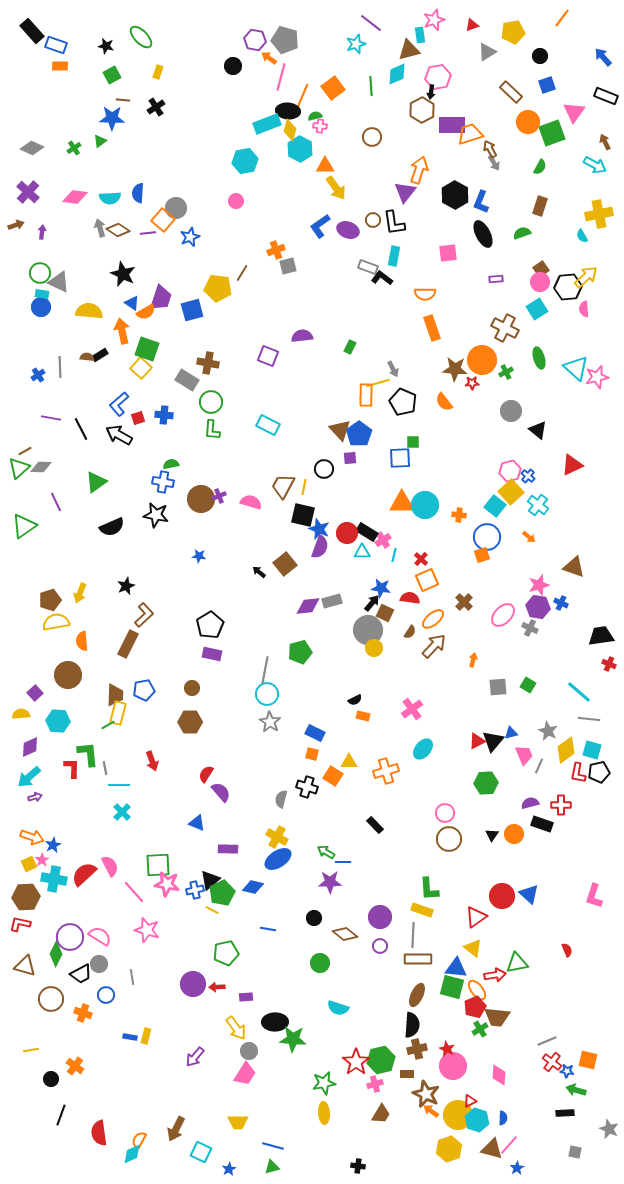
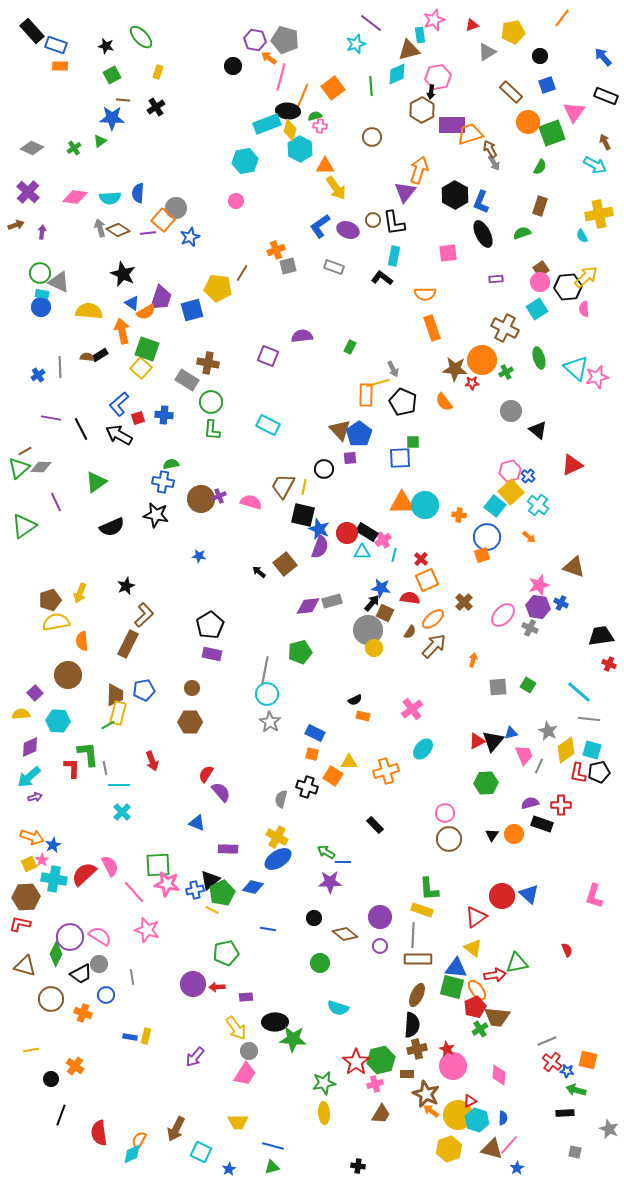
gray rectangle at (368, 267): moved 34 px left
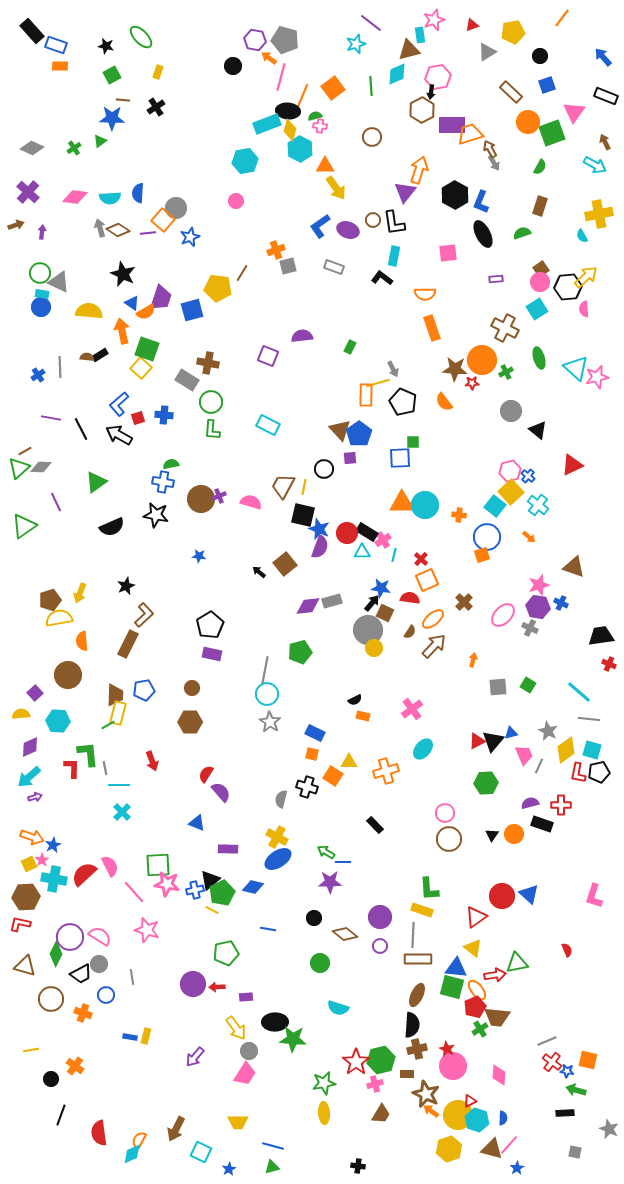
yellow semicircle at (56, 622): moved 3 px right, 4 px up
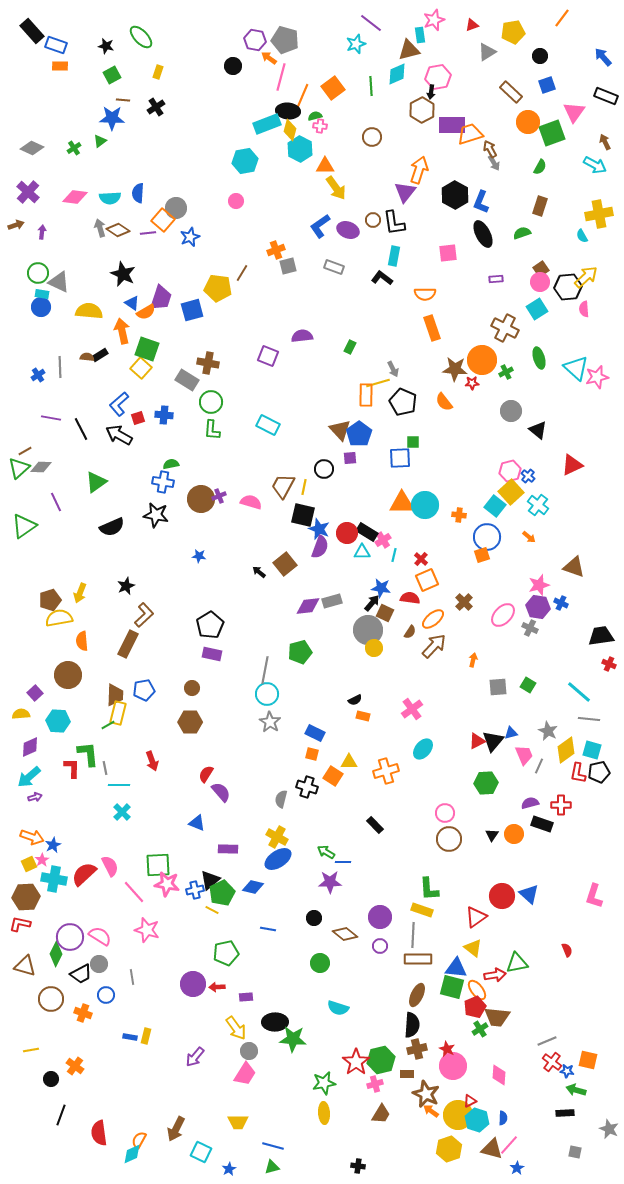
green circle at (40, 273): moved 2 px left
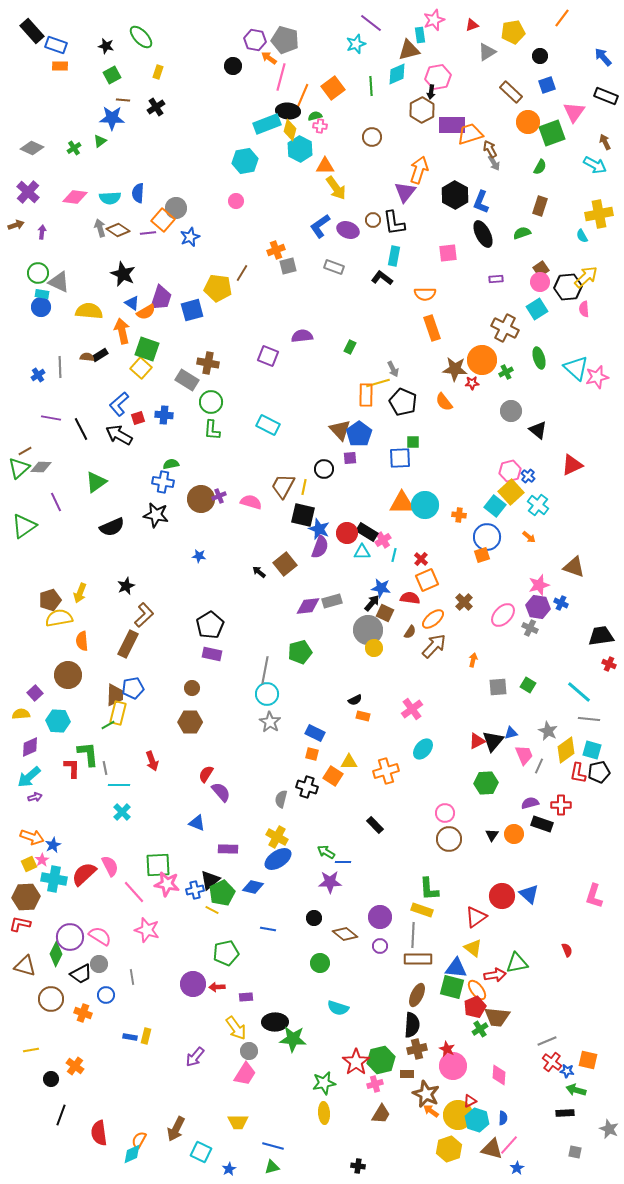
blue pentagon at (144, 690): moved 11 px left, 2 px up
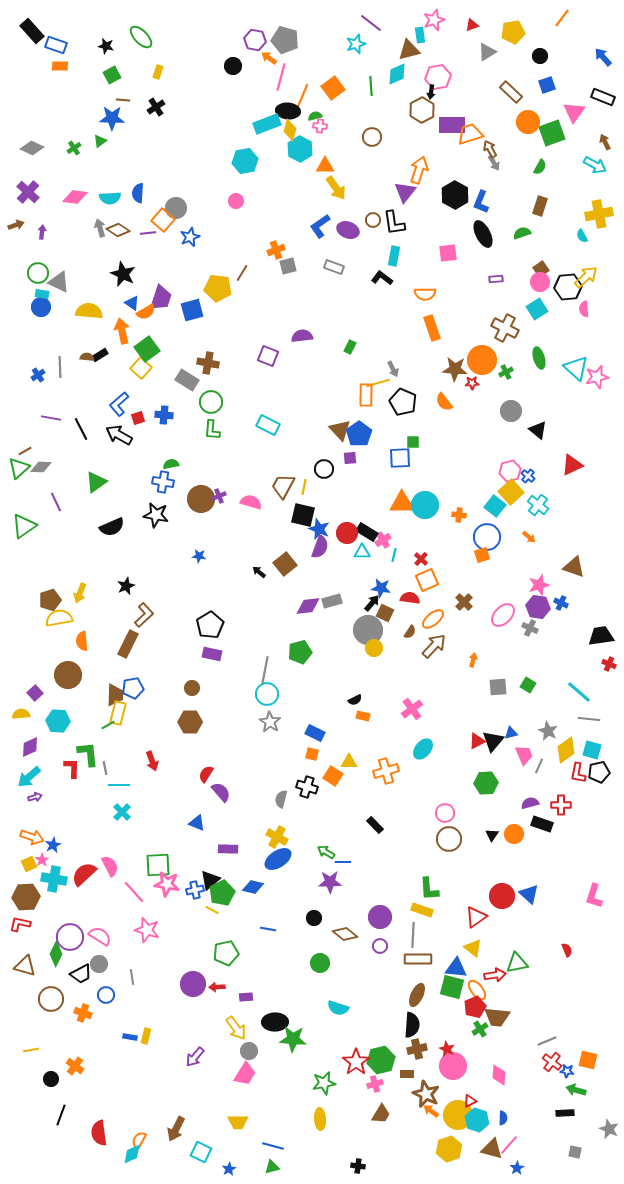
black rectangle at (606, 96): moved 3 px left, 1 px down
green square at (147, 349): rotated 35 degrees clockwise
yellow ellipse at (324, 1113): moved 4 px left, 6 px down
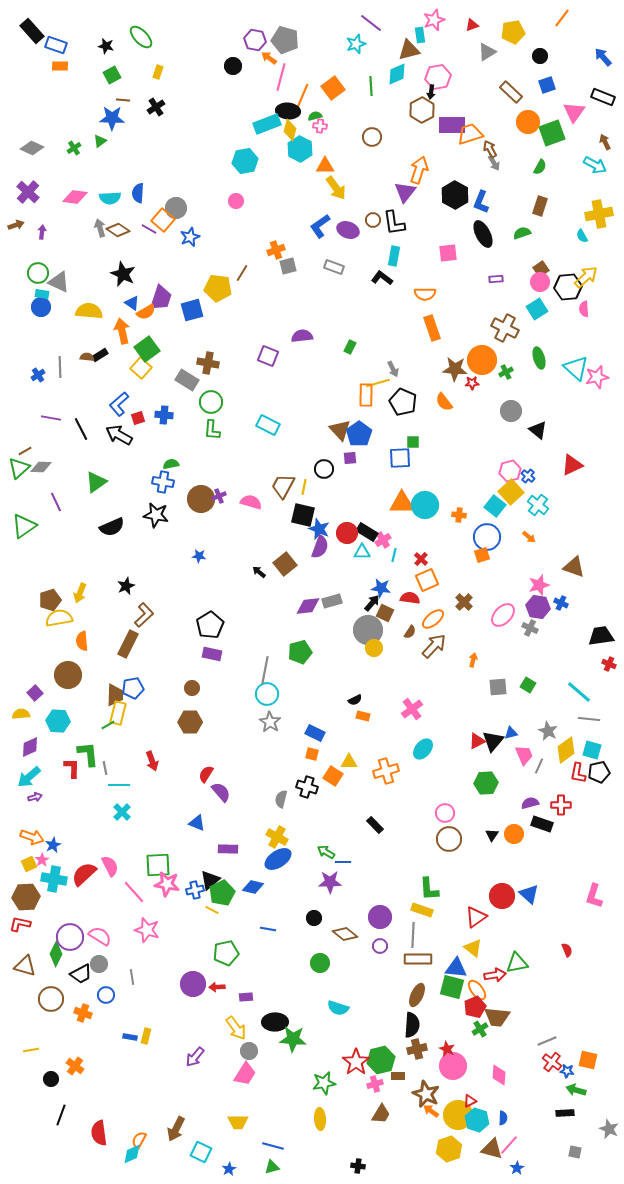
purple line at (148, 233): moved 1 px right, 4 px up; rotated 35 degrees clockwise
brown rectangle at (407, 1074): moved 9 px left, 2 px down
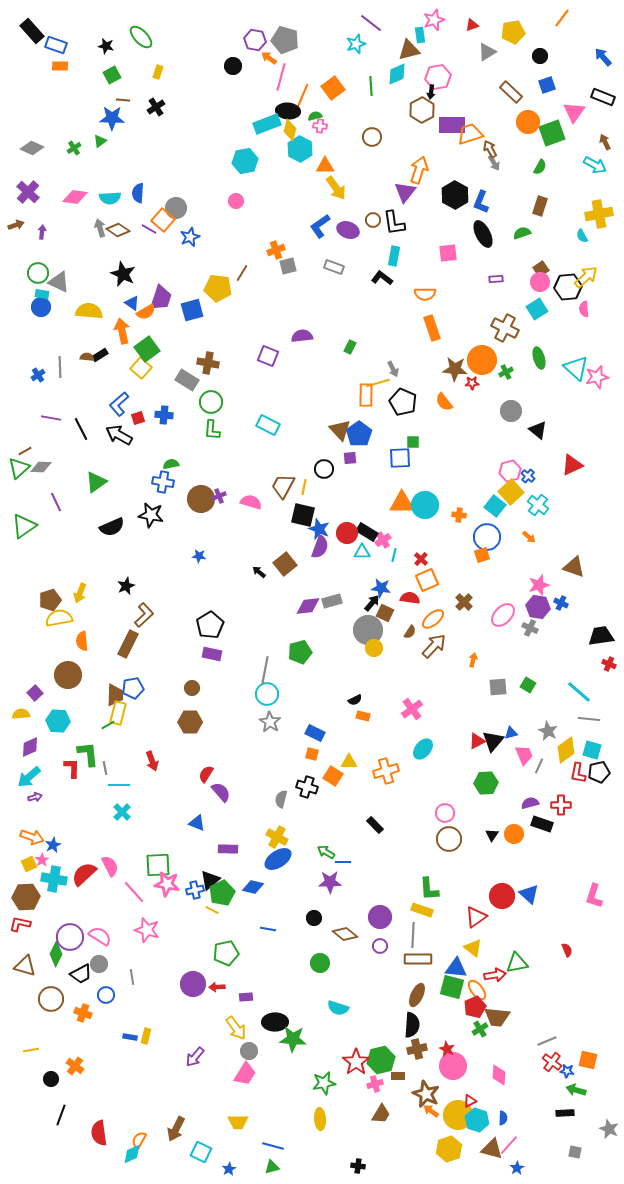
black star at (156, 515): moved 5 px left
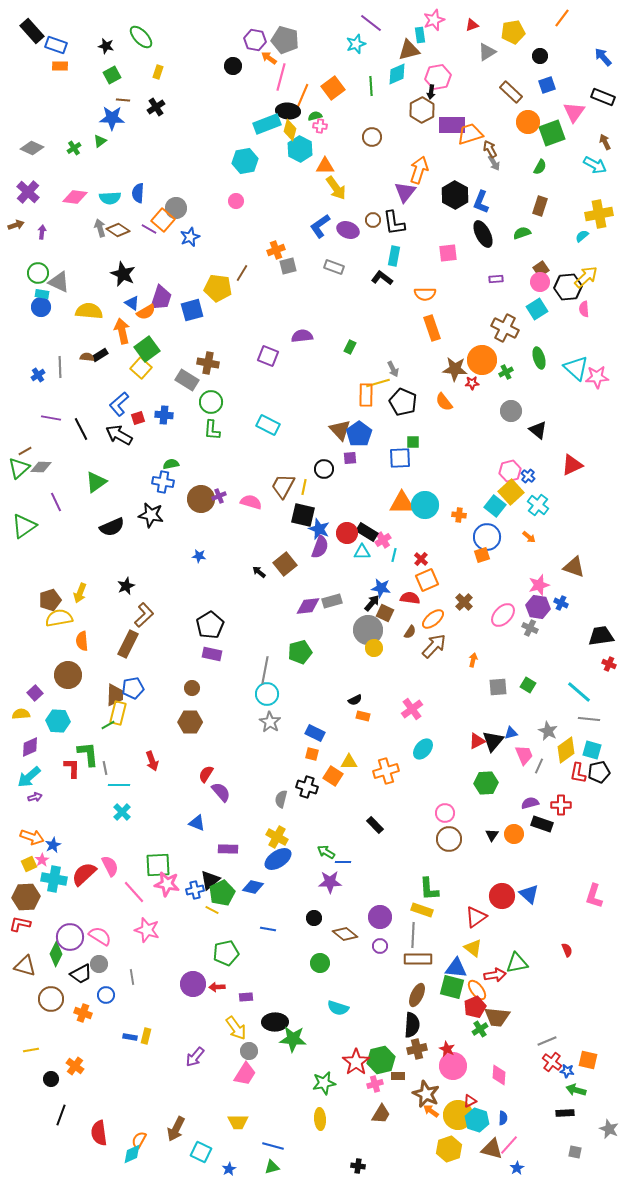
cyan semicircle at (582, 236): rotated 80 degrees clockwise
pink star at (597, 377): rotated 10 degrees clockwise
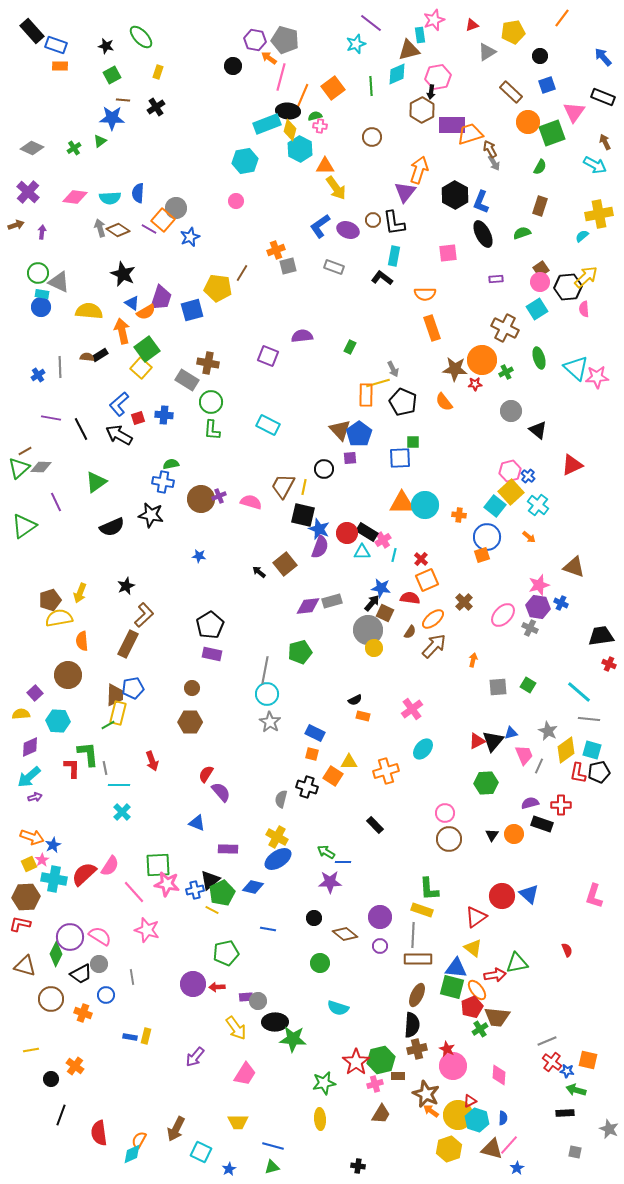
red star at (472, 383): moved 3 px right, 1 px down
pink semicircle at (110, 866): rotated 60 degrees clockwise
red pentagon at (475, 1007): moved 3 px left
gray circle at (249, 1051): moved 9 px right, 50 px up
